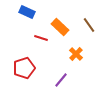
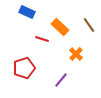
red line: moved 1 px right, 1 px down
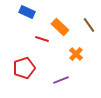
purple line: rotated 28 degrees clockwise
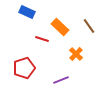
brown line: moved 1 px down
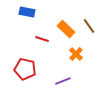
blue rectangle: rotated 14 degrees counterclockwise
orange rectangle: moved 6 px right, 2 px down
red pentagon: moved 1 px right, 1 px down; rotated 30 degrees clockwise
purple line: moved 2 px right, 1 px down
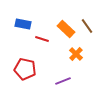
blue rectangle: moved 4 px left, 12 px down
brown line: moved 2 px left
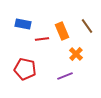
orange rectangle: moved 4 px left, 2 px down; rotated 24 degrees clockwise
red line: rotated 24 degrees counterclockwise
purple line: moved 2 px right, 5 px up
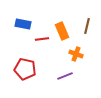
brown line: rotated 49 degrees clockwise
orange cross: rotated 24 degrees counterclockwise
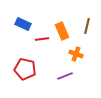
blue rectangle: rotated 14 degrees clockwise
